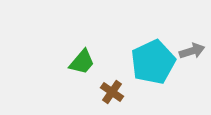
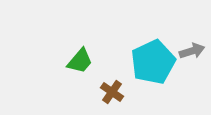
green trapezoid: moved 2 px left, 1 px up
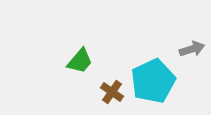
gray arrow: moved 2 px up
cyan pentagon: moved 19 px down
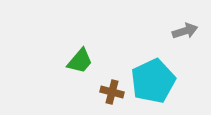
gray arrow: moved 7 px left, 18 px up
brown cross: rotated 20 degrees counterclockwise
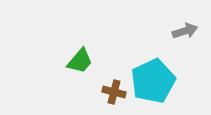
brown cross: moved 2 px right
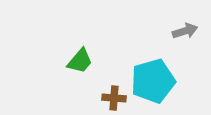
cyan pentagon: rotated 9 degrees clockwise
brown cross: moved 6 px down; rotated 10 degrees counterclockwise
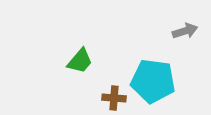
cyan pentagon: rotated 24 degrees clockwise
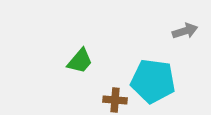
brown cross: moved 1 px right, 2 px down
